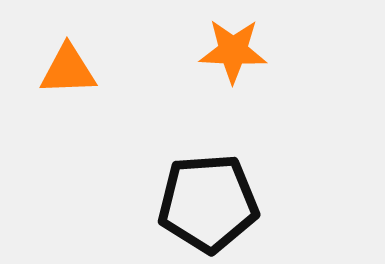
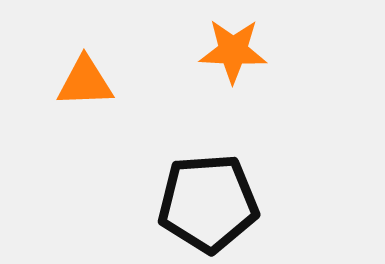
orange triangle: moved 17 px right, 12 px down
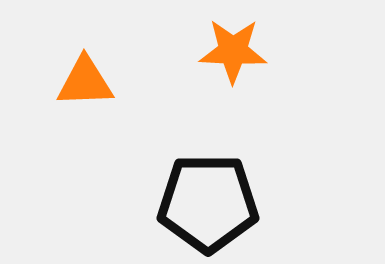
black pentagon: rotated 4 degrees clockwise
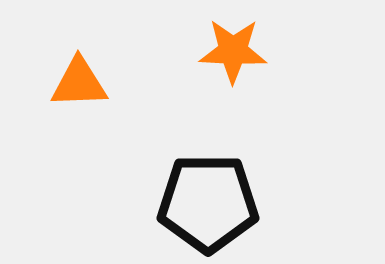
orange triangle: moved 6 px left, 1 px down
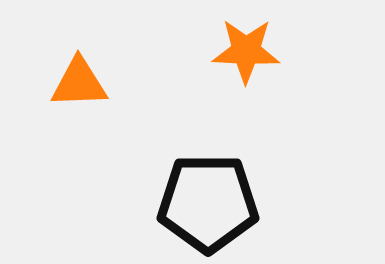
orange star: moved 13 px right
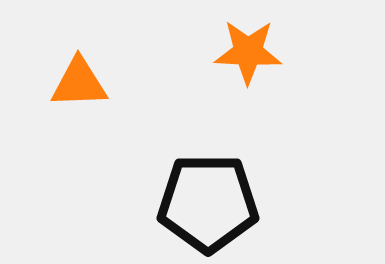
orange star: moved 2 px right, 1 px down
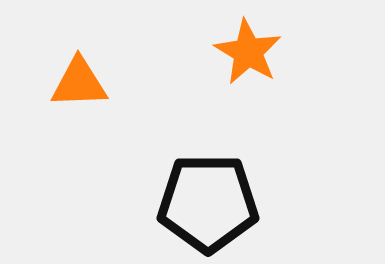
orange star: rotated 28 degrees clockwise
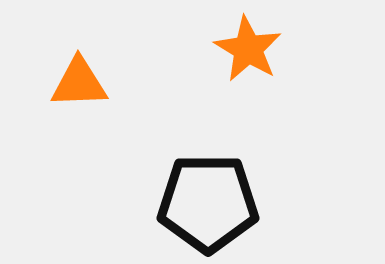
orange star: moved 3 px up
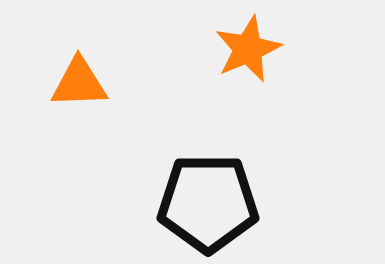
orange star: rotated 18 degrees clockwise
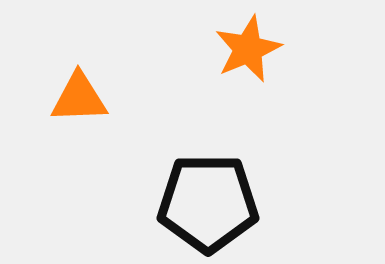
orange triangle: moved 15 px down
